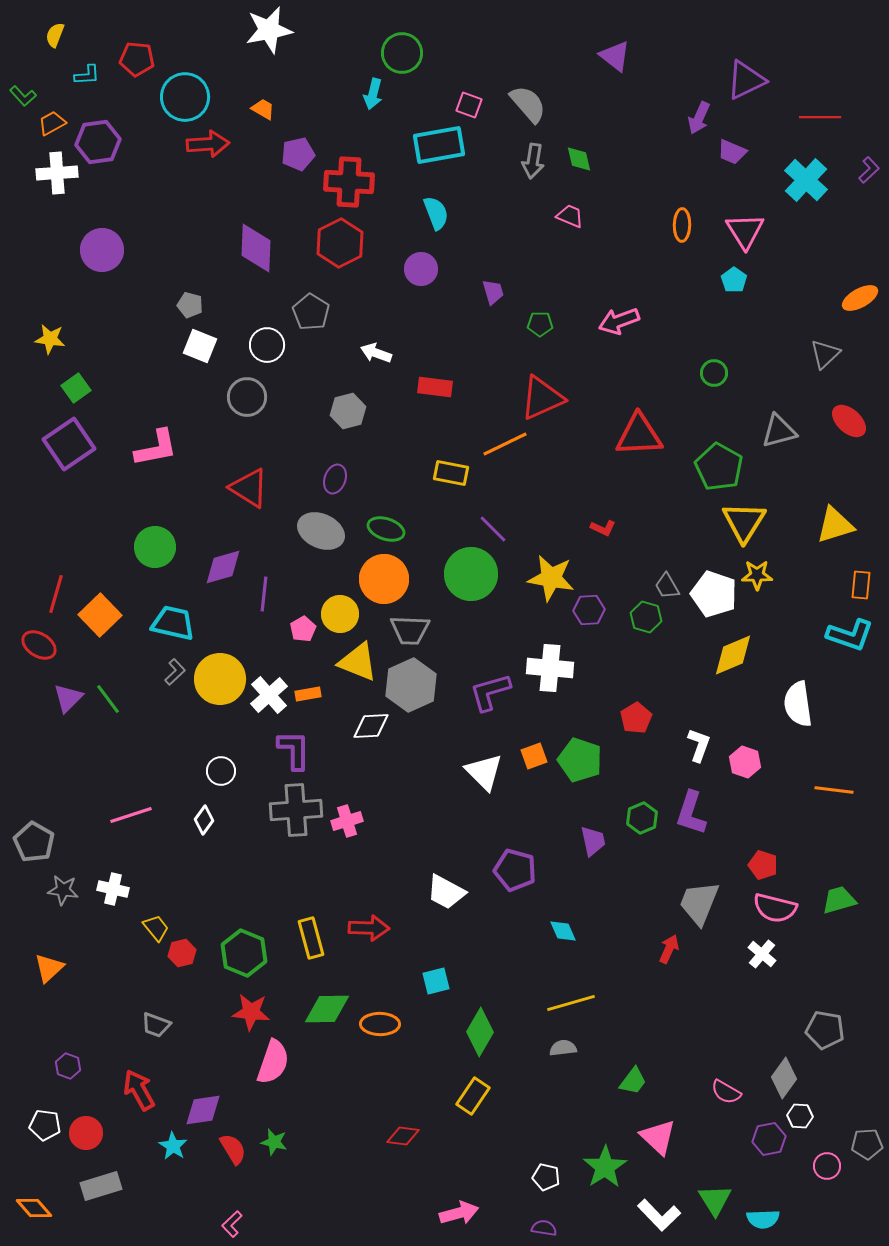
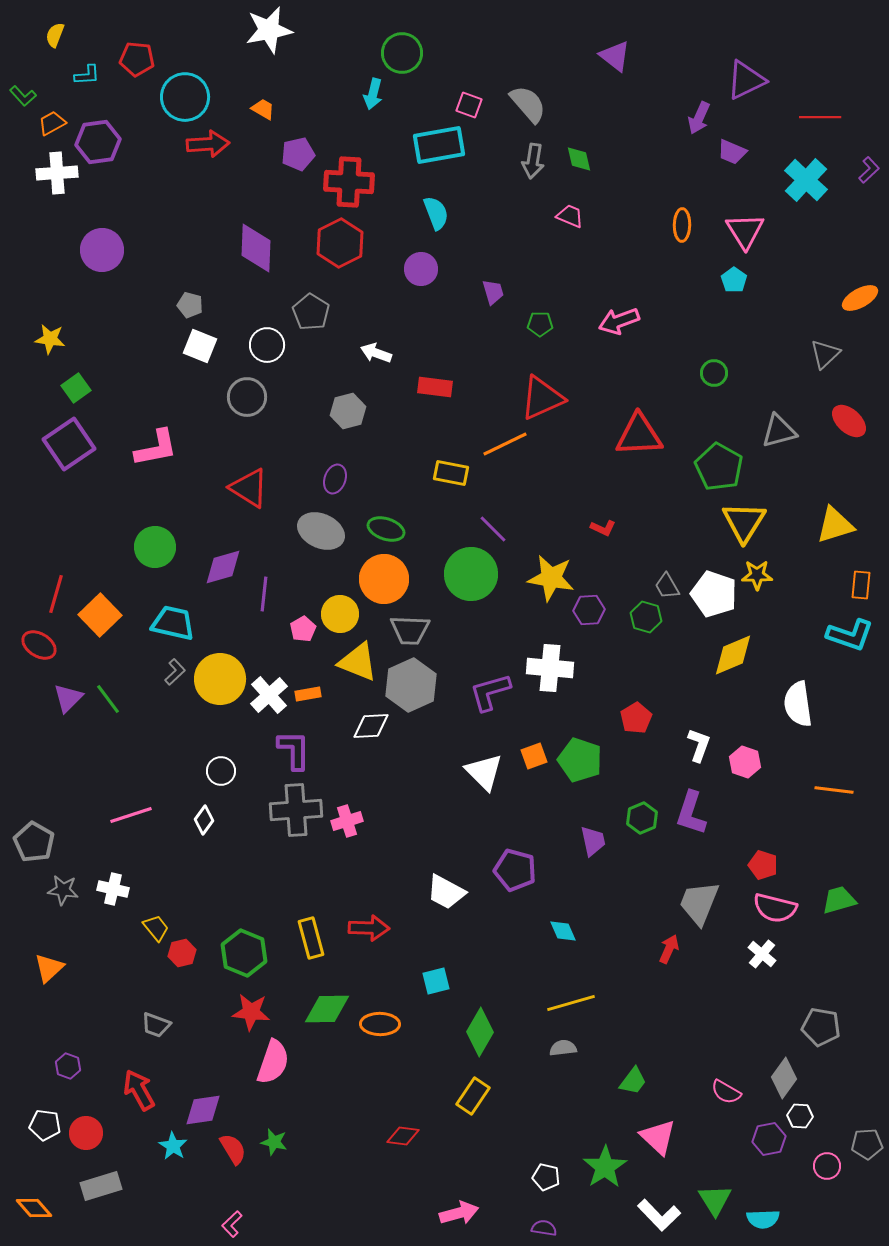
gray pentagon at (825, 1030): moved 4 px left, 3 px up
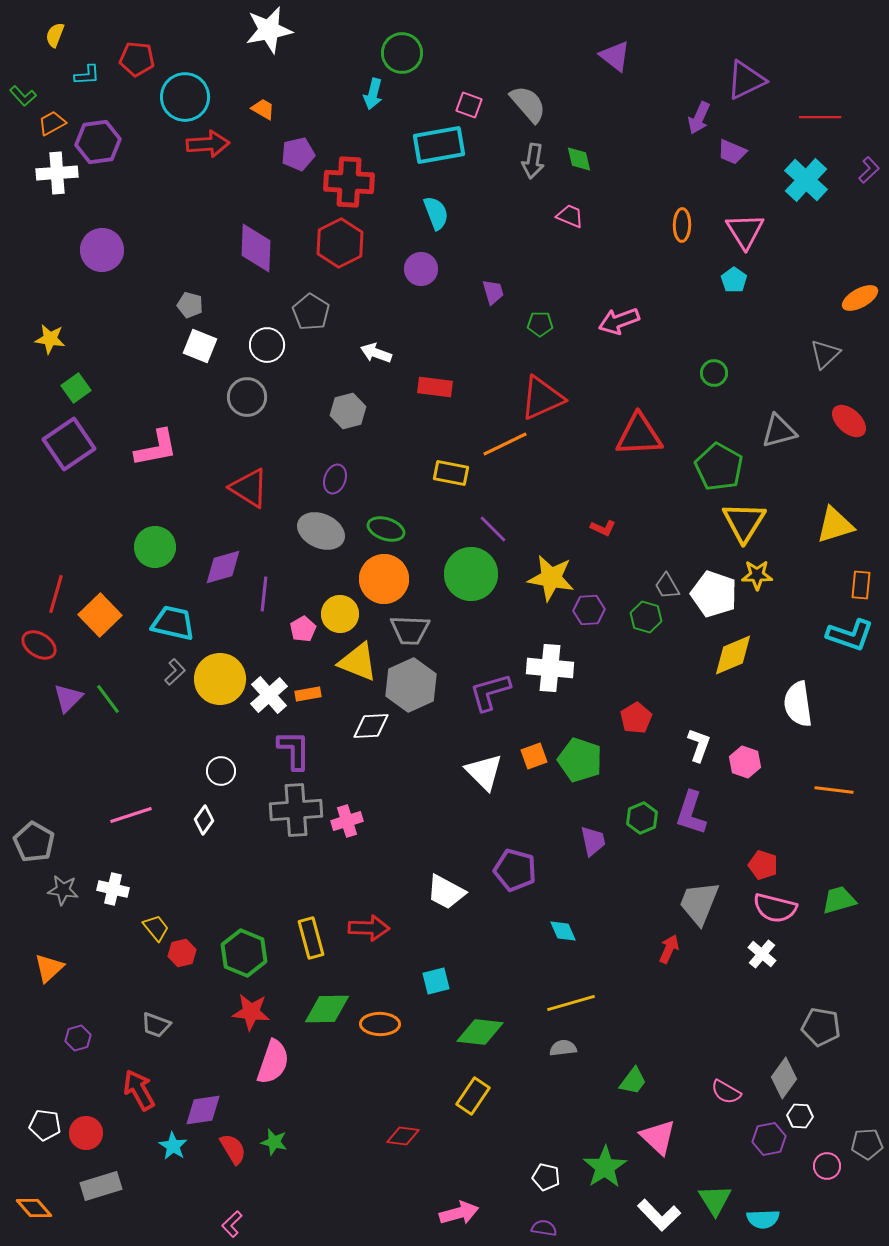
green diamond at (480, 1032): rotated 66 degrees clockwise
purple hexagon at (68, 1066): moved 10 px right, 28 px up; rotated 25 degrees clockwise
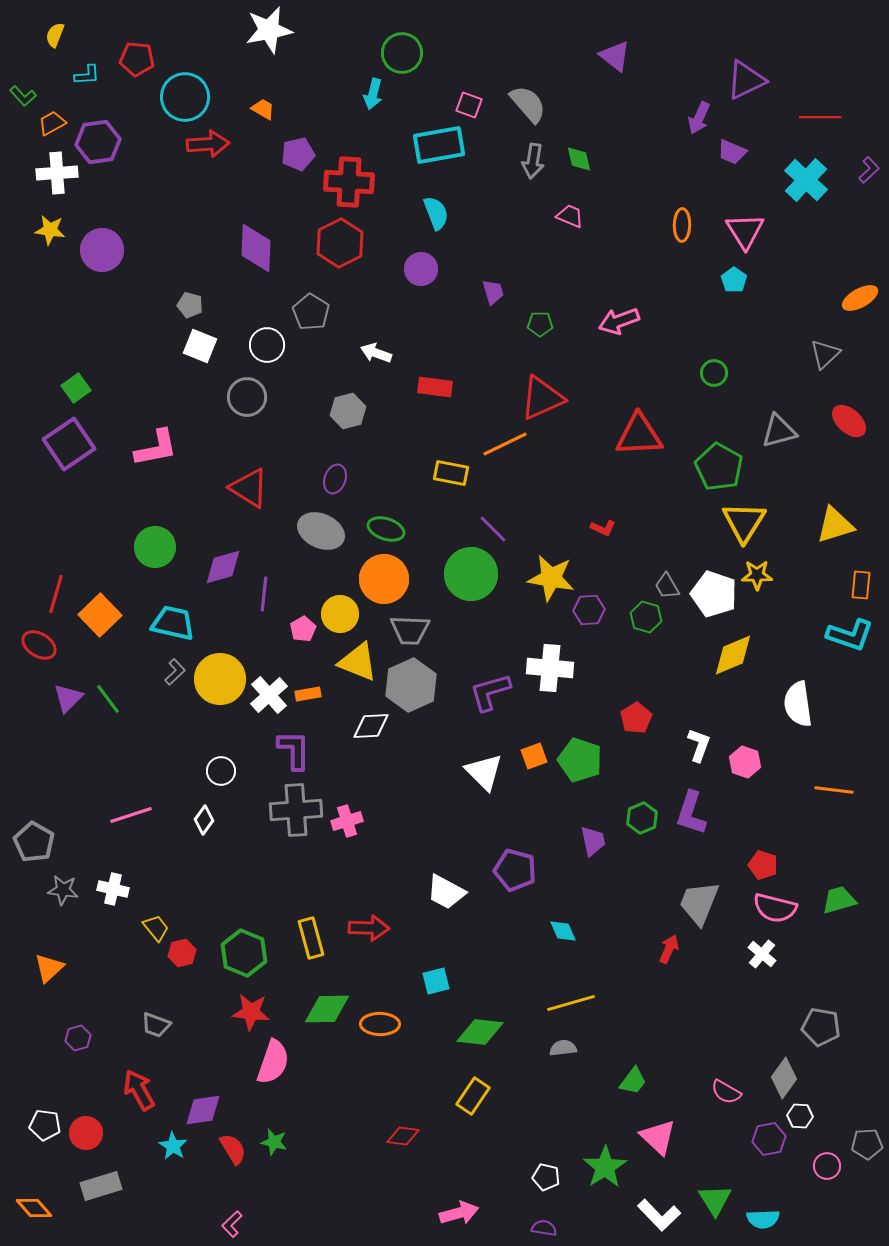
yellow star at (50, 339): moved 109 px up
